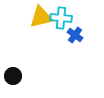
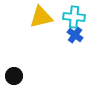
cyan cross: moved 13 px right, 1 px up
black circle: moved 1 px right
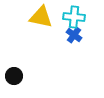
yellow triangle: rotated 25 degrees clockwise
blue cross: moved 1 px left
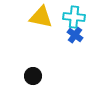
blue cross: moved 1 px right
black circle: moved 19 px right
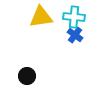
yellow triangle: rotated 20 degrees counterclockwise
black circle: moved 6 px left
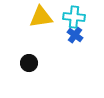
black circle: moved 2 px right, 13 px up
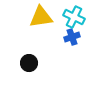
cyan cross: rotated 20 degrees clockwise
blue cross: moved 3 px left, 2 px down; rotated 35 degrees clockwise
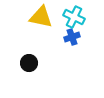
yellow triangle: rotated 20 degrees clockwise
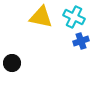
blue cross: moved 9 px right, 4 px down
black circle: moved 17 px left
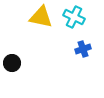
blue cross: moved 2 px right, 8 px down
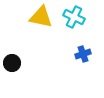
blue cross: moved 5 px down
